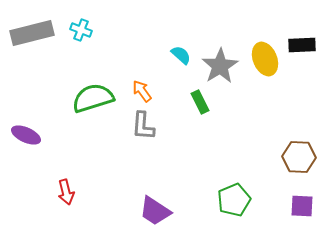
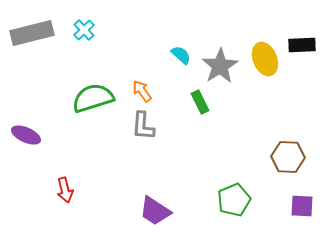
cyan cross: moved 3 px right; rotated 25 degrees clockwise
brown hexagon: moved 11 px left
red arrow: moved 1 px left, 2 px up
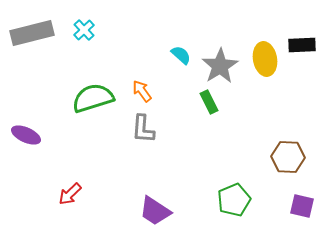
yellow ellipse: rotated 12 degrees clockwise
green rectangle: moved 9 px right
gray L-shape: moved 3 px down
red arrow: moved 5 px right, 4 px down; rotated 60 degrees clockwise
purple square: rotated 10 degrees clockwise
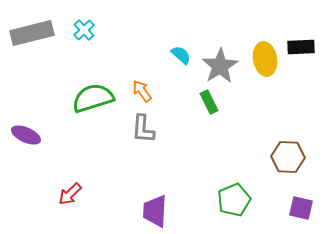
black rectangle: moved 1 px left, 2 px down
purple square: moved 1 px left, 2 px down
purple trapezoid: rotated 60 degrees clockwise
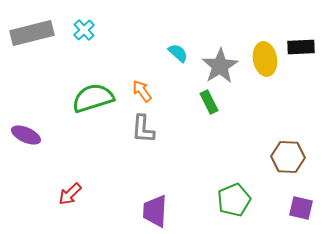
cyan semicircle: moved 3 px left, 2 px up
